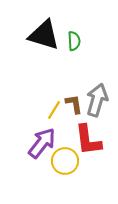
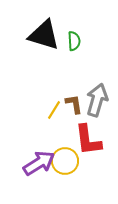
purple arrow: moved 3 px left, 20 px down; rotated 20 degrees clockwise
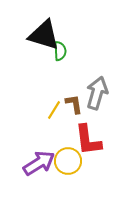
green semicircle: moved 14 px left, 10 px down
gray arrow: moved 7 px up
yellow circle: moved 3 px right
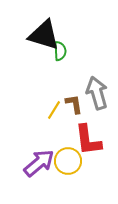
gray arrow: rotated 32 degrees counterclockwise
purple arrow: rotated 8 degrees counterclockwise
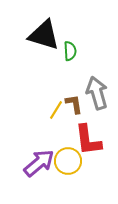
green semicircle: moved 10 px right
yellow line: moved 2 px right
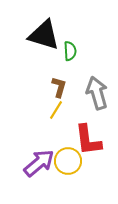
brown L-shape: moved 15 px left, 17 px up; rotated 25 degrees clockwise
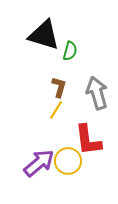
green semicircle: rotated 18 degrees clockwise
